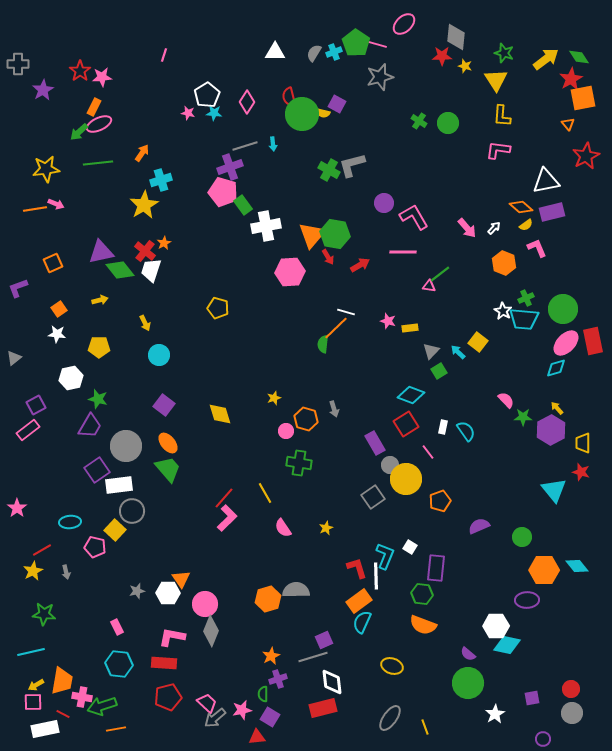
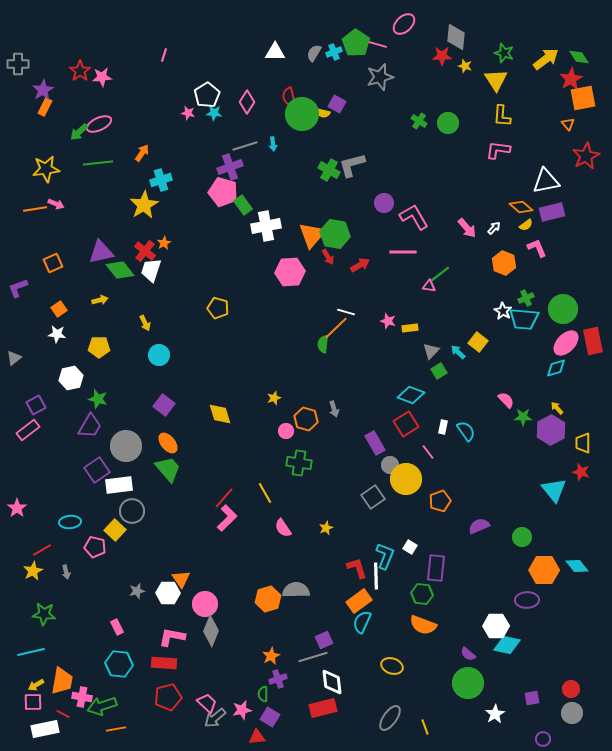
orange rectangle at (94, 107): moved 49 px left
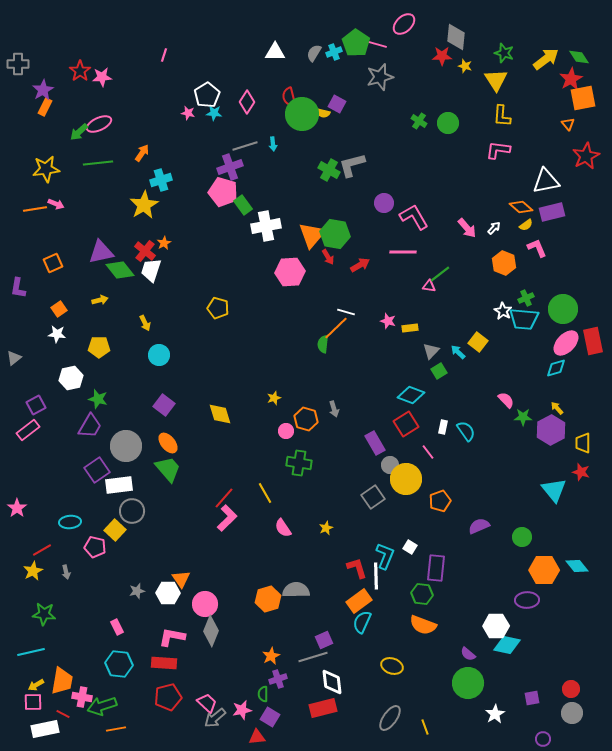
purple L-shape at (18, 288): rotated 60 degrees counterclockwise
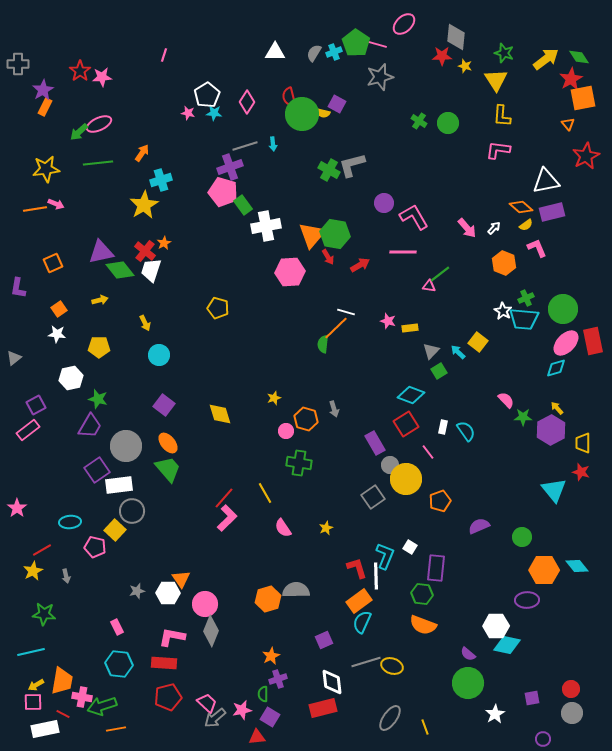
gray arrow at (66, 572): moved 4 px down
gray line at (313, 657): moved 53 px right, 5 px down
